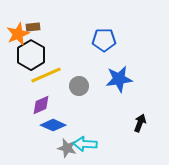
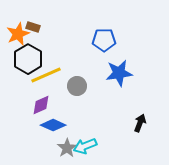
brown rectangle: rotated 24 degrees clockwise
black hexagon: moved 3 px left, 4 px down
blue star: moved 6 px up
gray circle: moved 2 px left
cyan arrow: moved 2 px down; rotated 25 degrees counterclockwise
gray star: rotated 24 degrees clockwise
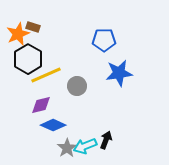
purple diamond: rotated 10 degrees clockwise
black arrow: moved 34 px left, 17 px down
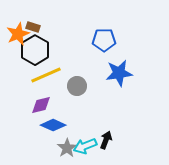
black hexagon: moved 7 px right, 9 px up
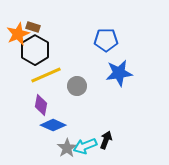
blue pentagon: moved 2 px right
purple diamond: rotated 65 degrees counterclockwise
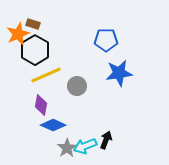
brown rectangle: moved 3 px up
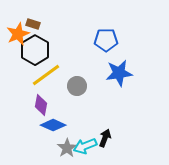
yellow line: rotated 12 degrees counterclockwise
black arrow: moved 1 px left, 2 px up
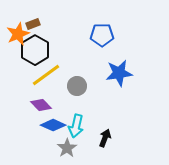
brown rectangle: rotated 40 degrees counterclockwise
blue pentagon: moved 4 px left, 5 px up
purple diamond: rotated 55 degrees counterclockwise
cyan arrow: moved 9 px left, 20 px up; rotated 55 degrees counterclockwise
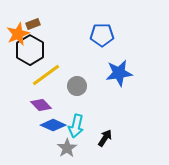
black hexagon: moved 5 px left
black arrow: rotated 12 degrees clockwise
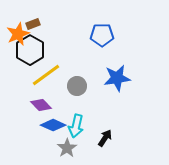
blue star: moved 2 px left, 5 px down
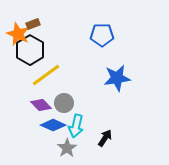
orange star: rotated 25 degrees counterclockwise
gray circle: moved 13 px left, 17 px down
